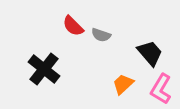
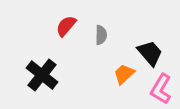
red semicircle: moved 7 px left; rotated 85 degrees clockwise
gray semicircle: rotated 108 degrees counterclockwise
black cross: moved 2 px left, 6 px down
orange trapezoid: moved 1 px right, 10 px up
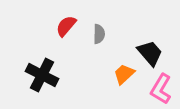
gray semicircle: moved 2 px left, 1 px up
black cross: rotated 12 degrees counterclockwise
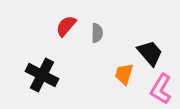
gray semicircle: moved 2 px left, 1 px up
orange trapezoid: rotated 30 degrees counterclockwise
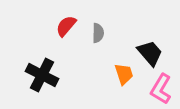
gray semicircle: moved 1 px right
orange trapezoid: rotated 145 degrees clockwise
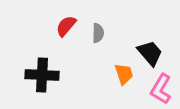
black cross: rotated 24 degrees counterclockwise
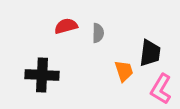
red semicircle: rotated 35 degrees clockwise
black trapezoid: rotated 48 degrees clockwise
orange trapezoid: moved 3 px up
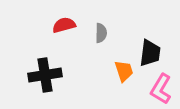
red semicircle: moved 2 px left, 1 px up
gray semicircle: moved 3 px right
black cross: moved 3 px right; rotated 12 degrees counterclockwise
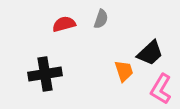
red semicircle: moved 1 px up
gray semicircle: moved 14 px up; rotated 18 degrees clockwise
black trapezoid: rotated 40 degrees clockwise
black cross: moved 1 px up
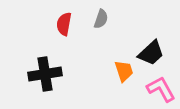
red semicircle: rotated 65 degrees counterclockwise
black trapezoid: moved 1 px right
pink L-shape: rotated 120 degrees clockwise
